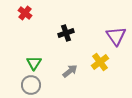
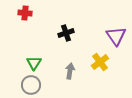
red cross: rotated 32 degrees counterclockwise
gray arrow: rotated 42 degrees counterclockwise
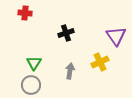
yellow cross: rotated 12 degrees clockwise
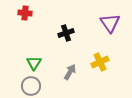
purple triangle: moved 6 px left, 13 px up
gray arrow: moved 1 px down; rotated 21 degrees clockwise
gray circle: moved 1 px down
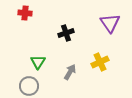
green triangle: moved 4 px right, 1 px up
gray circle: moved 2 px left
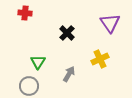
black cross: moved 1 px right; rotated 28 degrees counterclockwise
yellow cross: moved 3 px up
gray arrow: moved 1 px left, 2 px down
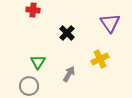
red cross: moved 8 px right, 3 px up
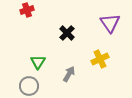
red cross: moved 6 px left; rotated 24 degrees counterclockwise
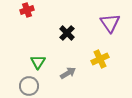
gray arrow: moved 1 px left, 1 px up; rotated 28 degrees clockwise
